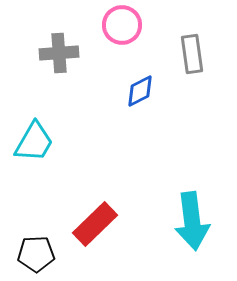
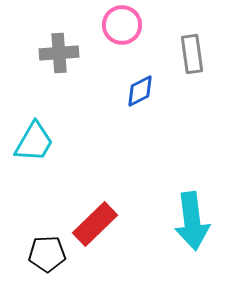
black pentagon: moved 11 px right
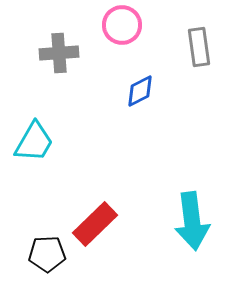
gray rectangle: moved 7 px right, 7 px up
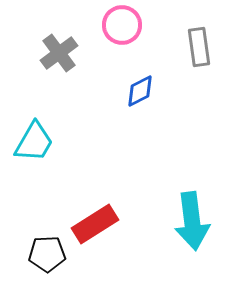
gray cross: rotated 33 degrees counterclockwise
red rectangle: rotated 12 degrees clockwise
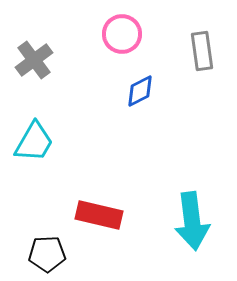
pink circle: moved 9 px down
gray rectangle: moved 3 px right, 4 px down
gray cross: moved 25 px left, 7 px down
red rectangle: moved 4 px right, 9 px up; rotated 45 degrees clockwise
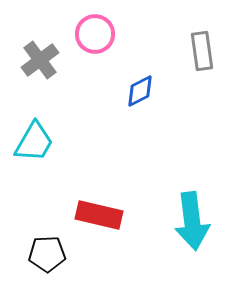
pink circle: moved 27 px left
gray cross: moved 6 px right
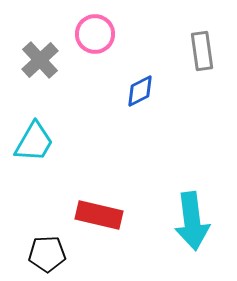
gray cross: rotated 6 degrees counterclockwise
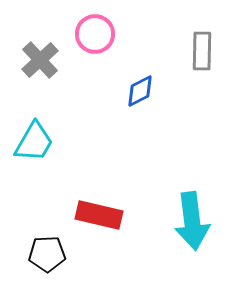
gray rectangle: rotated 9 degrees clockwise
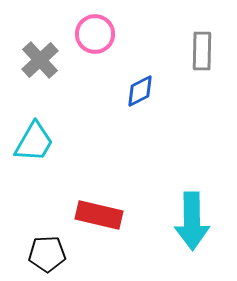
cyan arrow: rotated 6 degrees clockwise
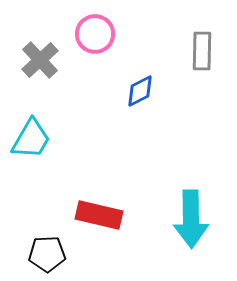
cyan trapezoid: moved 3 px left, 3 px up
cyan arrow: moved 1 px left, 2 px up
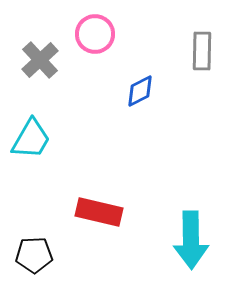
red rectangle: moved 3 px up
cyan arrow: moved 21 px down
black pentagon: moved 13 px left, 1 px down
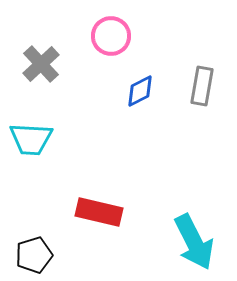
pink circle: moved 16 px right, 2 px down
gray rectangle: moved 35 px down; rotated 9 degrees clockwise
gray cross: moved 1 px right, 4 px down
cyan trapezoid: rotated 63 degrees clockwise
cyan arrow: moved 3 px right, 2 px down; rotated 26 degrees counterclockwise
black pentagon: rotated 15 degrees counterclockwise
